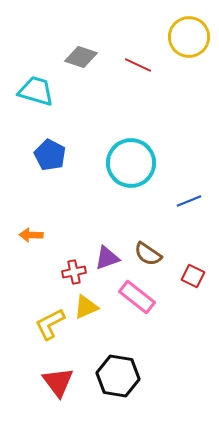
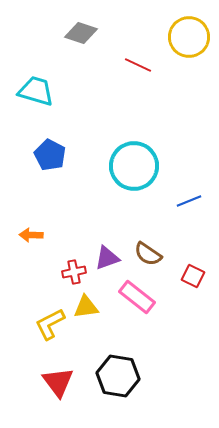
gray diamond: moved 24 px up
cyan circle: moved 3 px right, 3 px down
yellow triangle: rotated 16 degrees clockwise
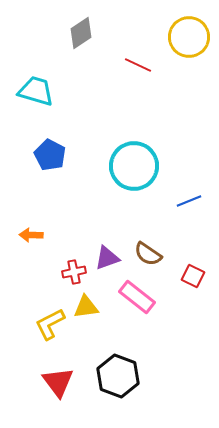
gray diamond: rotated 52 degrees counterclockwise
black hexagon: rotated 12 degrees clockwise
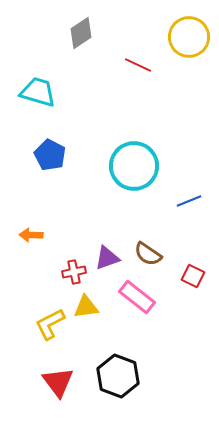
cyan trapezoid: moved 2 px right, 1 px down
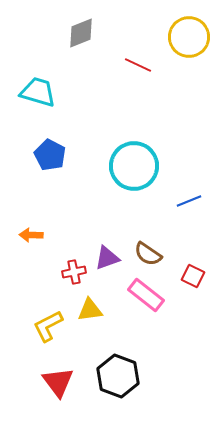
gray diamond: rotated 12 degrees clockwise
pink rectangle: moved 9 px right, 2 px up
yellow triangle: moved 4 px right, 3 px down
yellow L-shape: moved 2 px left, 2 px down
